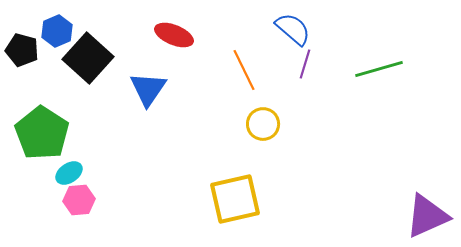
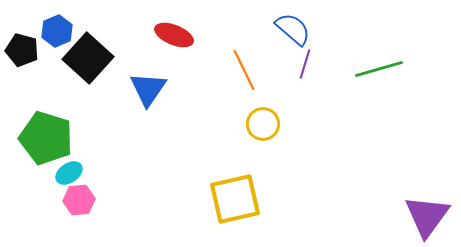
green pentagon: moved 4 px right, 5 px down; rotated 16 degrees counterclockwise
purple triangle: rotated 30 degrees counterclockwise
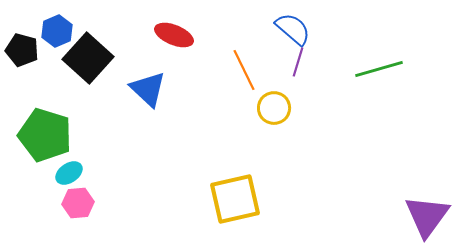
purple line: moved 7 px left, 2 px up
blue triangle: rotated 21 degrees counterclockwise
yellow circle: moved 11 px right, 16 px up
green pentagon: moved 1 px left, 3 px up
pink hexagon: moved 1 px left, 3 px down
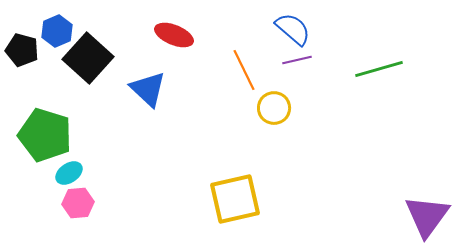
purple line: moved 1 px left, 2 px up; rotated 60 degrees clockwise
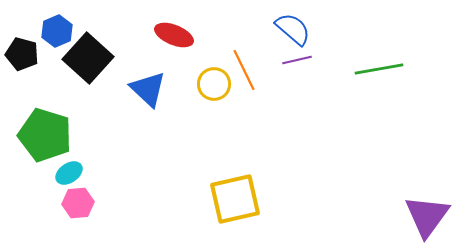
black pentagon: moved 4 px down
green line: rotated 6 degrees clockwise
yellow circle: moved 60 px left, 24 px up
